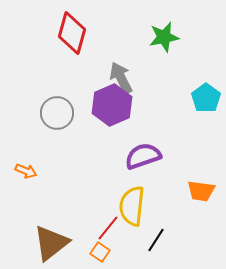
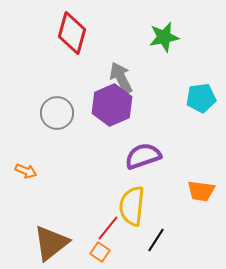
cyan pentagon: moved 5 px left; rotated 28 degrees clockwise
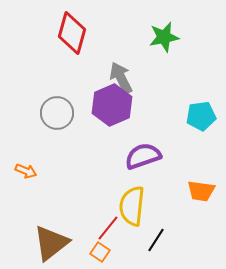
cyan pentagon: moved 18 px down
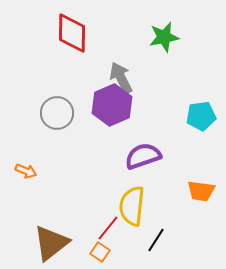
red diamond: rotated 15 degrees counterclockwise
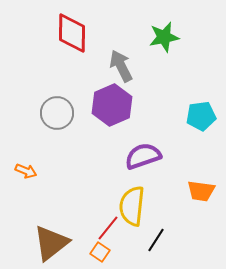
gray arrow: moved 12 px up
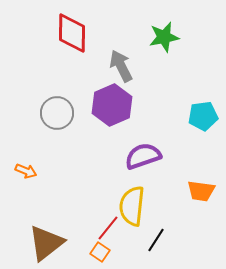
cyan pentagon: moved 2 px right
brown triangle: moved 5 px left
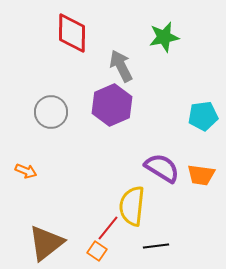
gray circle: moved 6 px left, 1 px up
purple semicircle: moved 19 px right, 12 px down; rotated 51 degrees clockwise
orange trapezoid: moved 16 px up
black line: moved 6 px down; rotated 50 degrees clockwise
orange square: moved 3 px left, 1 px up
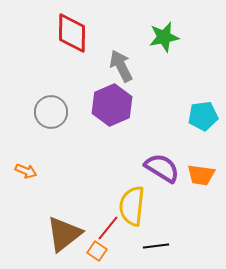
brown triangle: moved 18 px right, 9 px up
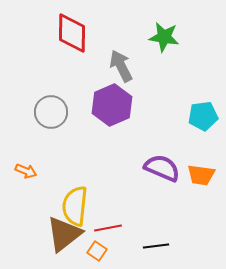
green star: rotated 20 degrees clockwise
purple semicircle: rotated 9 degrees counterclockwise
yellow semicircle: moved 57 px left
red line: rotated 40 degrees clockwise
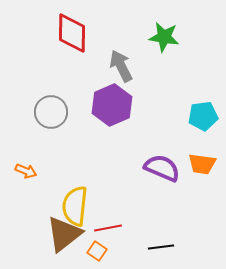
orange trapezoid: moved 1 px right, 11 px up
black line: moved 5 px right, 1 px down
